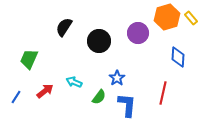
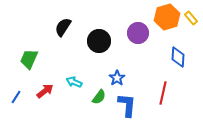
black semicircle: moved 1 px left
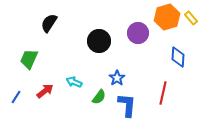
black semicircle: moved 14 px left, 4 px up
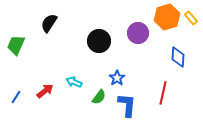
green trapezoid: moved 13 px left, 14 px up
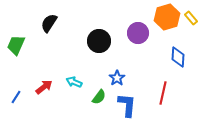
red arrow: moved 1 px left, 4 px up
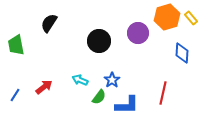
green trapezoid: rotated 35 degrees counterclockwise
blue diamond: moved 4 px right, 4 px up
blue star: moved 5 px left, 2 px down
cyan arrow: moved 6 px right, 2 px up
blue line: moved 1 px left, 2 px up
blue L-shape: rotated 85 degrees clockwise
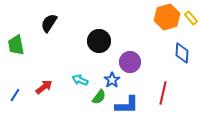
purple circle: moved 8 px left, 29 px down
